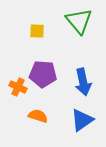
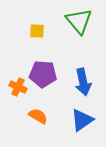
orange semicircle: rotated 12 degrees clockwise
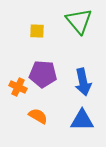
blue triangle: rotated 35 degrees clockwise
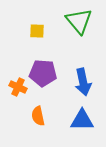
purple pentagon: moved 1 px up
orange semicircle: rotated 132 degrees counterclockwise
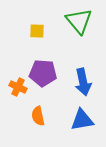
blue triangle: rotated 10 degrees counterclockwise
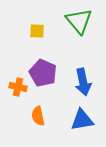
purple pentagon: rotated 20 degrees clockwise
orange cross: rotated 12 degrees counterclockwise
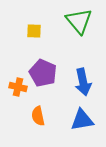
yellow square: moved 3 px left
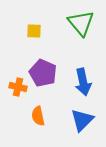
green triangle: moved 2 px right, 2 px down
blue triangle: rotated 35 degrees counterclockwise
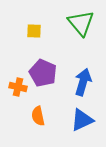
blue arrow: rotated 152 degrees counterclockwise
blue triangle: rotated 20 degrees clockwise
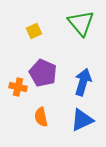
yellow square: rotated 28 degrees counterclockwise
orange semicircle: moved 3 px right, 1 px down
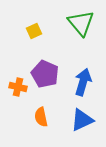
purple pentagon: moved 2 px right, 1 px down
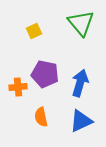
purple pentagon: rotated 12 degrees counterclockwise
blue arrow: moved 3 px left, 1 px down
orange cross: rotated 18 degrees counterclockwise
blue triangle: moved 1 px left, 1 px down
